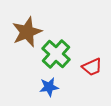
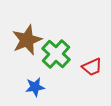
brown star: moved 8 px down
blue star: moved 14 px left
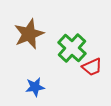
brown star: moved 2 px right, 6 px up
green cross: moved 16 px right, 6 px up
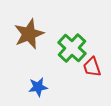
red trapezoid: rotated 95 degrees clockwise
blue star: moved 3 px right
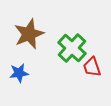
blue star: moved 19 px left, 14 px up
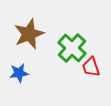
red trapezoid: moved 1 px left
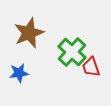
brown star: moved 1 px up
green cross: moved 4 px down
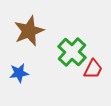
brown star: moved 2 px up
red trapezoid: moved 2 px right, 2 px down; rotated 135 degrees counterclockwise
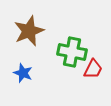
green cross: rotated 32 degrees counterclockwise
blue star: moved 4 px right; rotated 30 degrees clockwise
